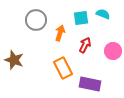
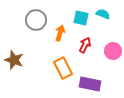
cyan square: rotated 21 degrees clockwise
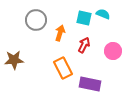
cyan square: moved 3 px right
red arrow: moved 1 px left
brown star: rotated 24 degrees counterclockwise
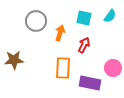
cyan semicircle: moved 7 px right, 2 px down; rotated 104 degrees clockwise
gray circle: moved 1 px down
pink circle: moved 17 px down
orange rectangle: rotated 30 degrees clockwise
purple rectangle: moved 1 px up
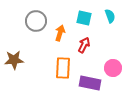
cyan semicircle: rotated 56 degrees counterclockwise
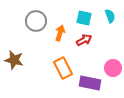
red arrow: moved 5 px up; rotated 35 degrees clockwise
brown star: rotated 18 degrees clockwise
orange rectangle: rotated 30 degrees counterclockwise
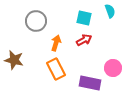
cyan semicircle: moved 5 px up
orange arrow: moved 4 px left, 10 px down
orange rectangle: moved 7 px left, 1 px down
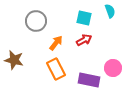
orange arrow: rotated 21 degrees clockwise
purple rectangle: moved 1 px left, 3 px up
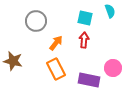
cyan square: moved 1 px right
red arrow: rotated 56 degrees counterclockwise
brown star: moved 1 px left, 1 px down
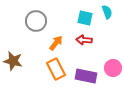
cyan semicircle: moved 3 px left, 1 px down
red arrow: rotated 91 degrees counterclockwise
purple rectangle: moved 3 px left, 4 px up
